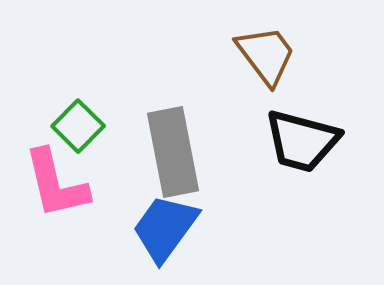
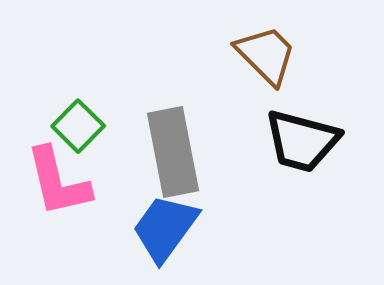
brown trapezoid: rotated 8 degrees counterclockwise
pink L-shape: moved 2 px right, 2 px up
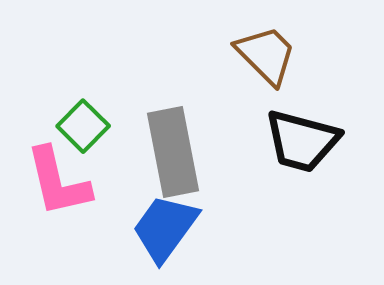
green square: moved 5 px right
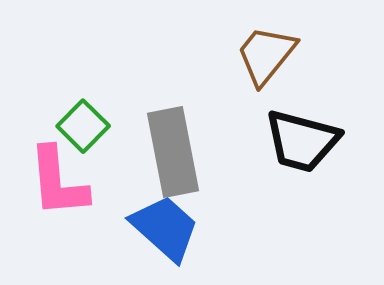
brown trapezoid: rotated 96 degrees counterclockwise
pink L-shape: rotated 8 degrees clockwise
blue trapezoid: rotated 96 degrees clockwise
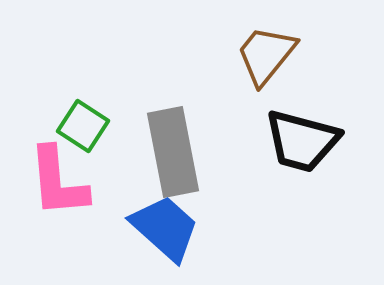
green square: rotated 12 degrees counterclockwise
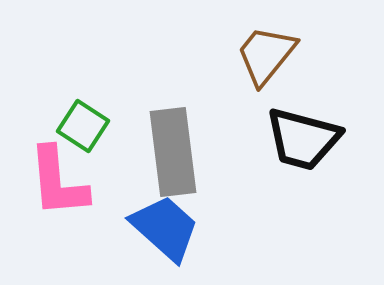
black trapezoid: moved 1 px right, 2 px up
gray rectangle: rotated 4 degrees clockwise
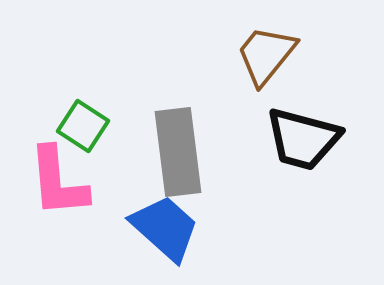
gray rectangle: moved 5 px right
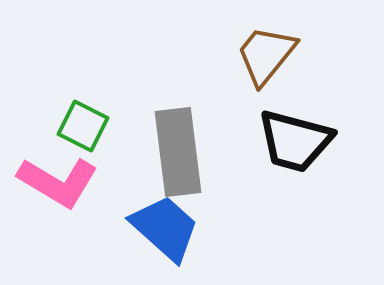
green square: rotated 6 degrees counterclockwise
black trapezoid: moved 8 px left, 2 px down
pink L-shape: rotated 54 degrees counterclockwise
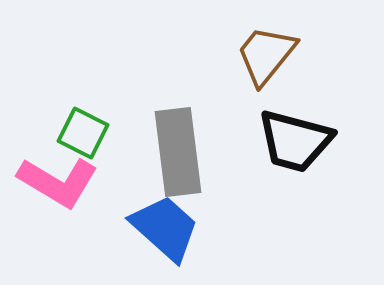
green square: moved 7 px down
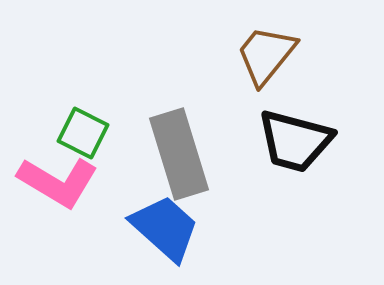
gray rectangle: moved 1 px right, 2 px down; rotated 10 degrees counterclockwise
